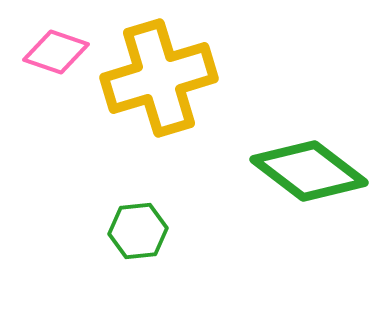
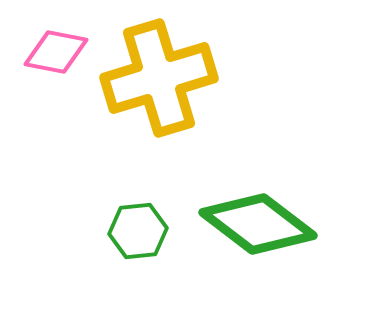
pink diamond: rotated 8 degrees counterclockwise
green diamond: moved 51 px left, 53 px down
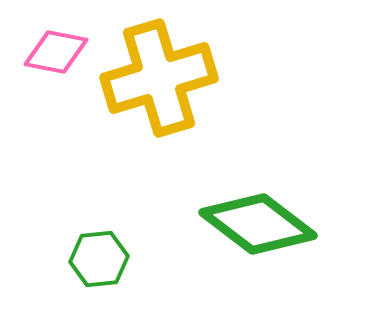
green hexagon: moved 39 px left, 28 px down
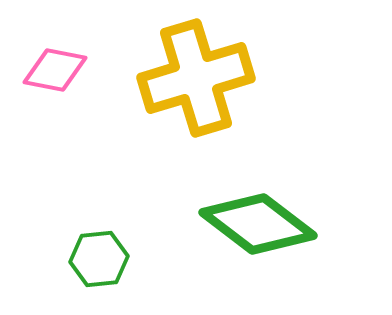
pink diamond: moved 1 px left, 18 px down
yellow cross: moved 37 px right
